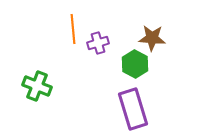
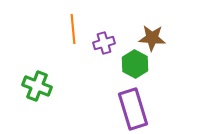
purple cross: moved 6 px right
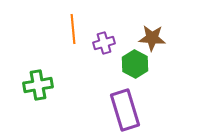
green cross: moved 1 px right, 1 px up; rotated 32 degrees counterclockwise
purple rectangle: moved 8 px left, 1 px down
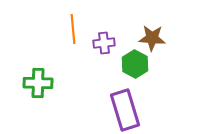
purple cross: rotated 10 degrees clockwise
green cross: moved 2 px up; rotated 12 degrees clockwise
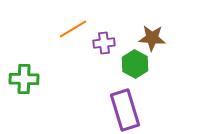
orange line: rotated 64 degrees clockwise
green cross: moved 14 px left, 4 px up
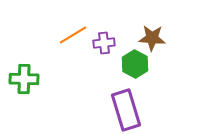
orange line: moved 6 px down
purple rectangle: moved 1 px right
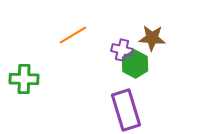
purple cross: moved 18 px right, 7 px down; rotated 20 degrees clockwise
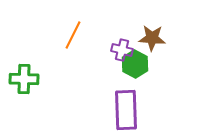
orange line: rotated 32 degrees counterclockwise
purple rectangle: rotated 15 degrees clockwise
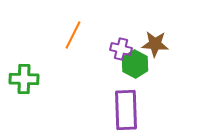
brown star: moved 3 px right, 6 px down
purple cross: moved 1 px left, 1 px up
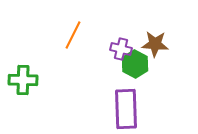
green cross: moved 1 px left, 1 px down
purple rectangle: moved 1 px up
